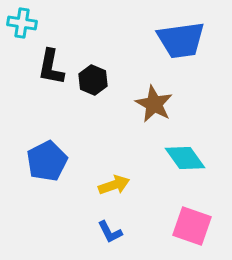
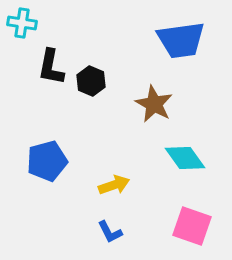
black hexagon: moved 2 px left, 1 px down
blue pentagon: rotated 12 degrees clockwise
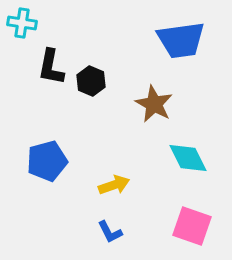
cyan diamond: moved 3 px right; rotated 9 degrees clockwise
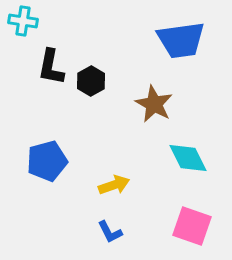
cyan cross: moved 1 px right, 2 px up
black hexagon: rotated 8 degrees clockwise
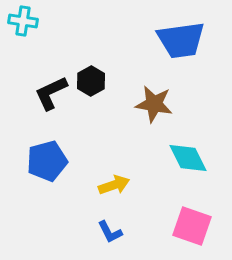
black L-shape: moved 26 px down; rotated 54 degrees clockwise
brown star: rotated 18 degrees counterclockwise
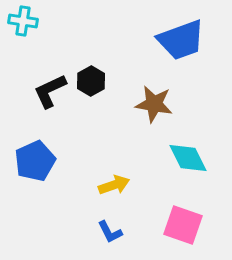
blue trapezoid: rotated 12 degrees counterclockwise
black L-shape: moved 1 px left, 2 px up
blue pentagon: moved 12 px left; rotated 9 degrees counterclockwise
pink square: moved 9 px left, 1 px up
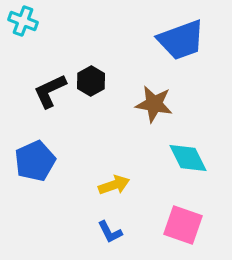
cyan cross: rotated 12 degrees clockwise
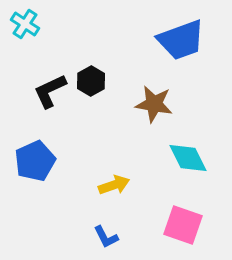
cyan cross: moved 2 px right, 3 px down; rotated 12 degrees clockwise
blue L-shape: moved 4 px left, 5 px down
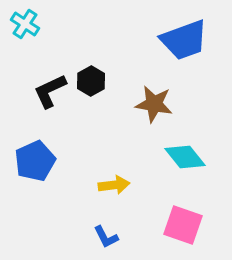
blue trapezoid: moved 3 px right
cyan diamond: moved 3 px left, 1 px up; rotated 12 degrees counterclockwise
yellow arrow: rotated 12 degrees clockwise
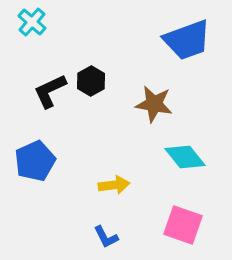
cyan cross: moved 7 px right, 2 px up; rotated 8 degrees clockwise
blue trapezoid: moved 3 px right
